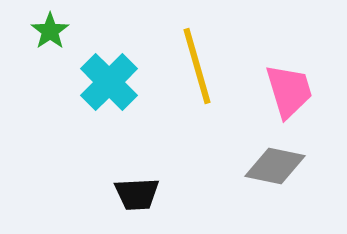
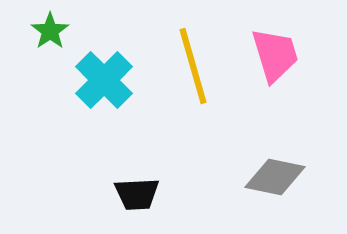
yellow line: moved 4 px left
cyan cross: moved 5 px left, 2 px up
pink trapezoid: moved 14 px left, 36 px up
gray diamond: moved 11 px down
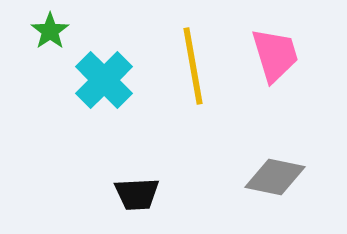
yellow line: rotated 6 degrees clockwise
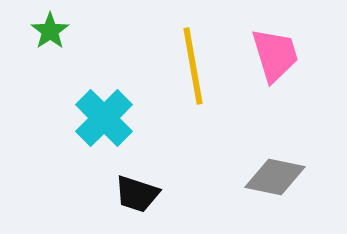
cyan cross: moved 38 px down
black trapezoid: rotated 21 degrees clockwise
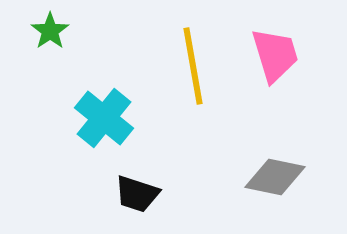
cyan cross: rotated 6 degrees counterclockwise
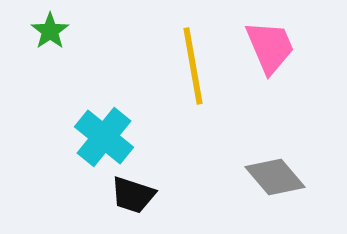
pink trapezoid: moved 5 px left, 8 px up; rotated 6 degrees counterclockwise
cyan cross: moved 19 px down
gray diamond: rotated 38 degrees clockwise
black trapezoid: moved 4 px left, 1 px down
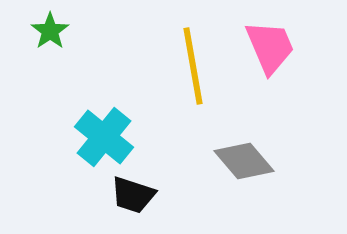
gray diamond: moved 31 px left, 16 px up
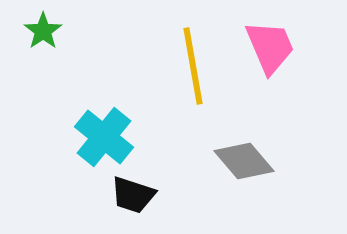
green star: moved 7 px left
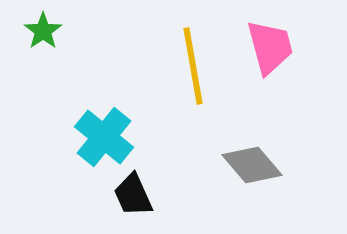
pink trapezoid: rotated 8 degrees clockwise
gray diamond: moved 8 px right, 4 px down
black trapezoid: rotated 48 degrees clockwise
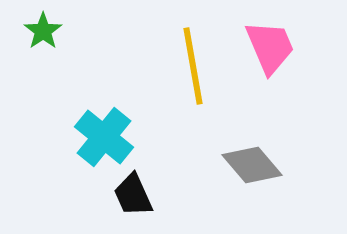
pink trapezoid: rotated 8 degrees counterclockwise
